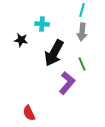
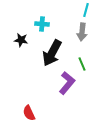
cyan line: moved 4 px right
black arrow: moved 2 px left
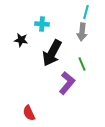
cyan line: moved 2 px down
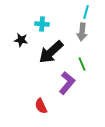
black arrow: moved 1 px left, 1 px up; rotated 20 degrees clockwise
red semicircle: moved 12 px right, 7 px up
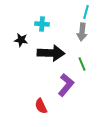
black arrow: moved 1 px down; rotated 136 degrees counterclockwise
purple L-shape: moved 1 px left, 2 px down
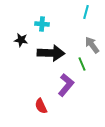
gray arrow: moved 10 px right, 13 px down; rotated 138 degrees clockwise
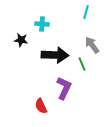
black arrow: moved 4 px right, 2 px down
purple L-shape: moved 2 px left, 3 px down; rotated 15 degrees counterclockwise
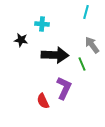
red semicircle: moved 2 px right, 5 px up
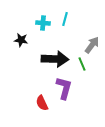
cyan line: moved 21 px left, 7 px down
cyan cross: moved 1 px right, 1 px up
gray arrow: rotated 72 degrees clockwise
black arrow: moved 4 px down
purple L-shape: rotated 10 degrees counterclockwise
red semicircle: moved 1 px left, 2 px down
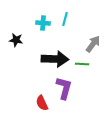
black star: moved 5 px left
gray arrow: moved 1 px right, 1 px up
green line: rotated 64 degrees counterclockwise
